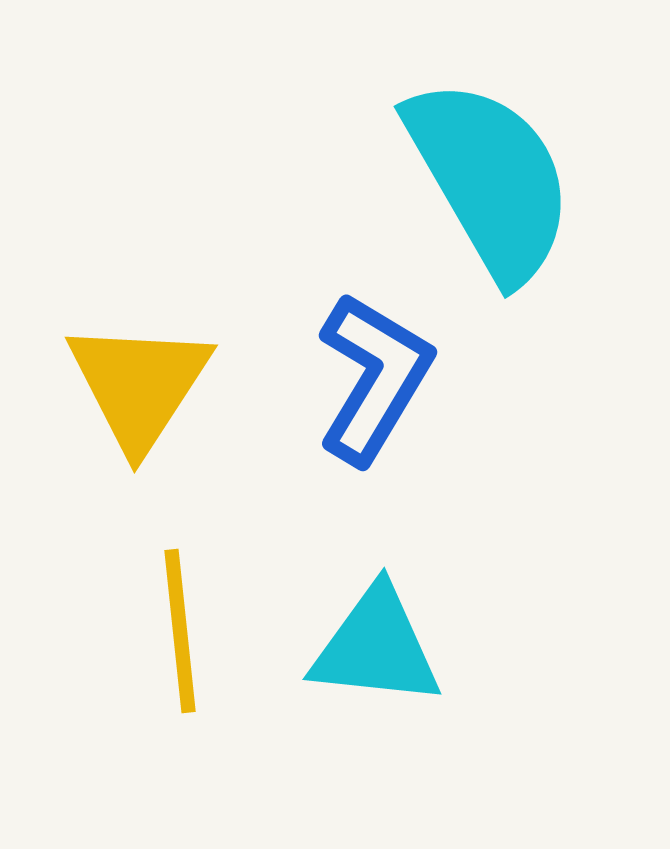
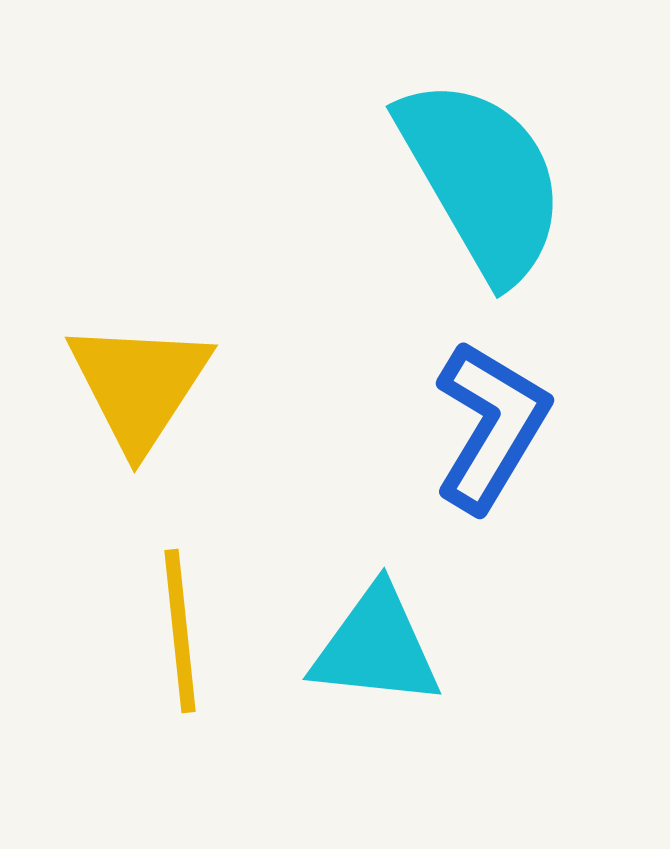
cyan semicircle: moved 8 px left
blue L-shape: moved 117 px right, 48 px down
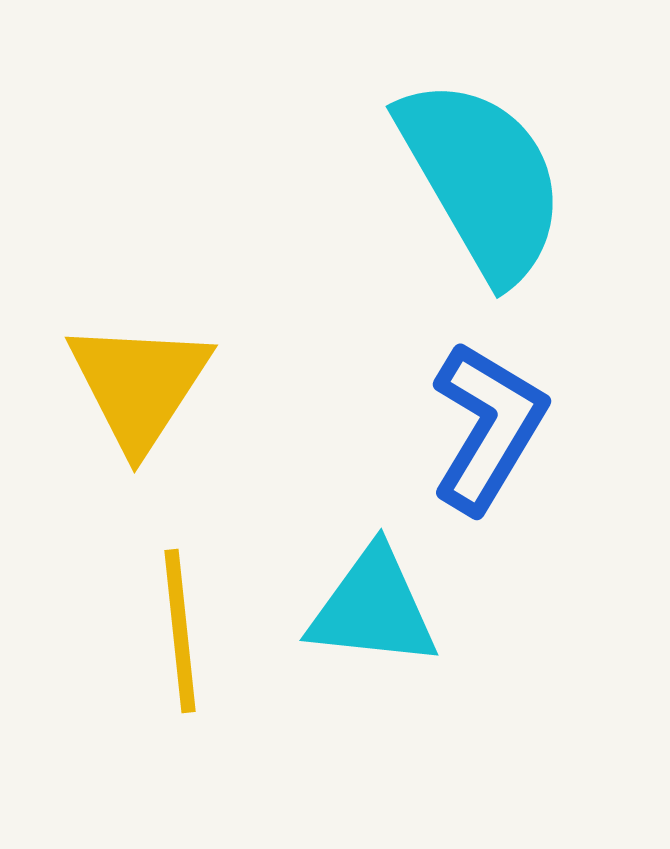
blue L-shape: moved 3 px left, 1 px down
cyan triangle: moved 3 px left, 39 px up
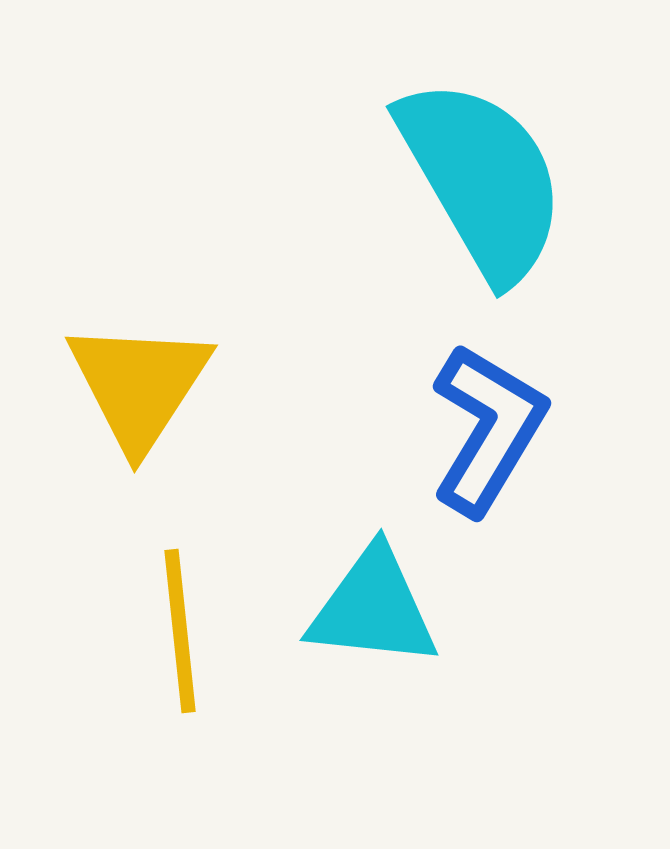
blue L-shape: moved 2 px down
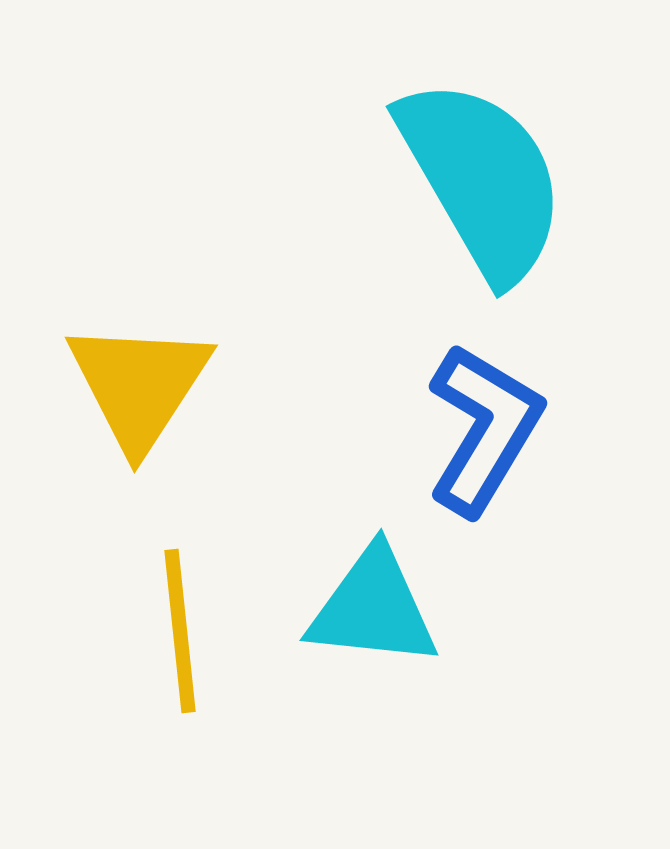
blue L-shape: moved 4 px left
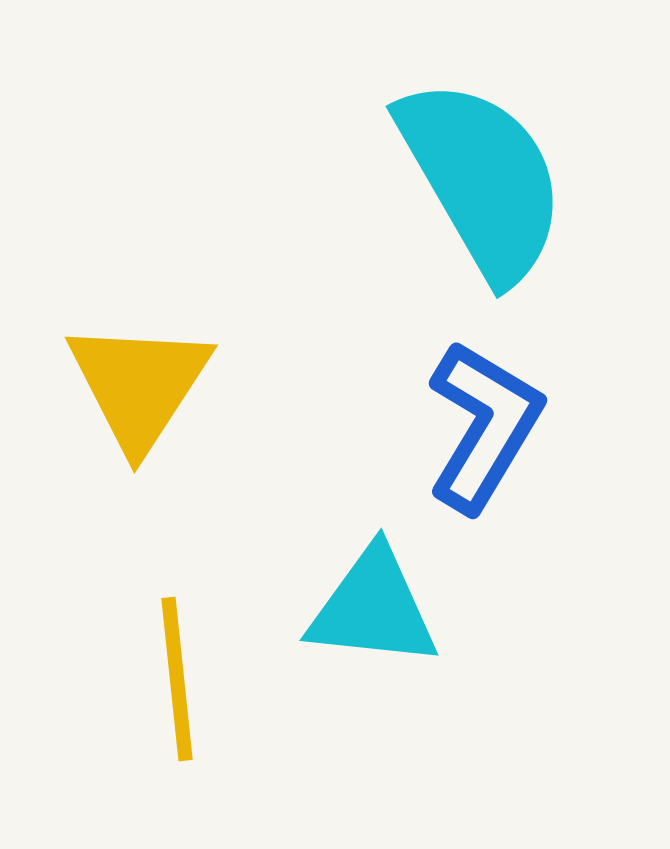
blue L-shape: moved 3 px up
yellow line: moved 3 px left, 48 px down
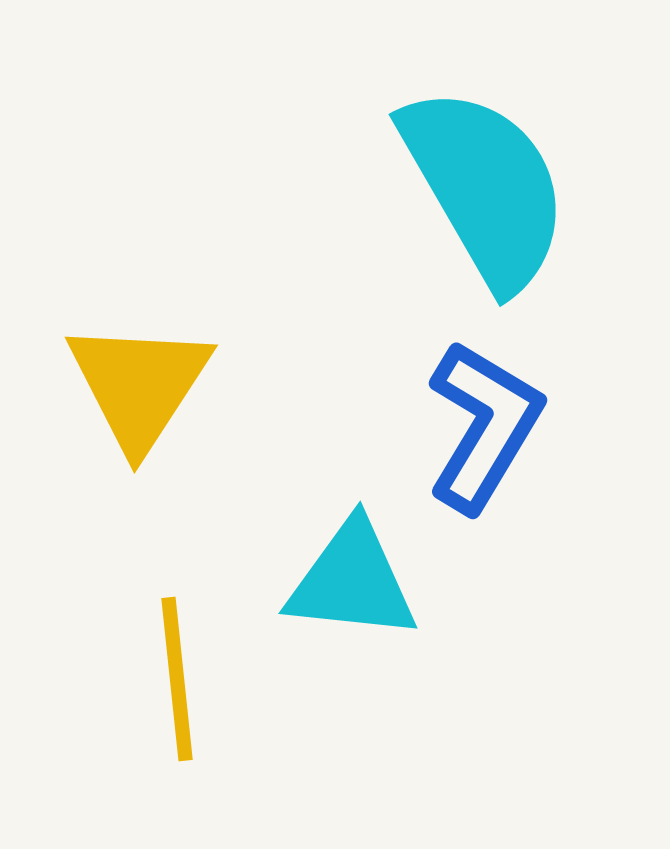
cyan semicircle: moved 3 px right, 8 px down
cyan triangle: moved 21 px left, 27 px up
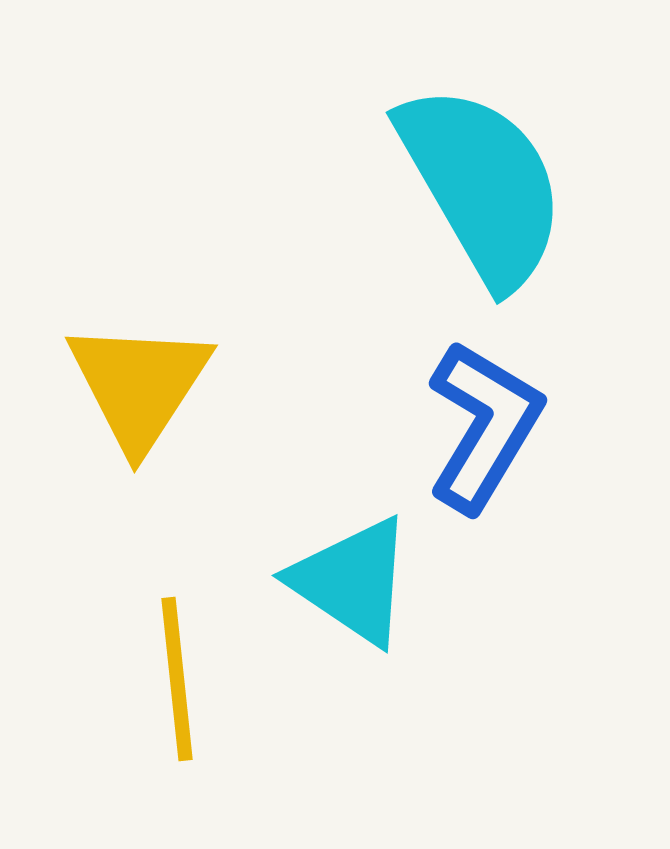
cyan semicircle: moved 3 px left, 2 px up
cyan triangle: rotated 28 degrees clockwise
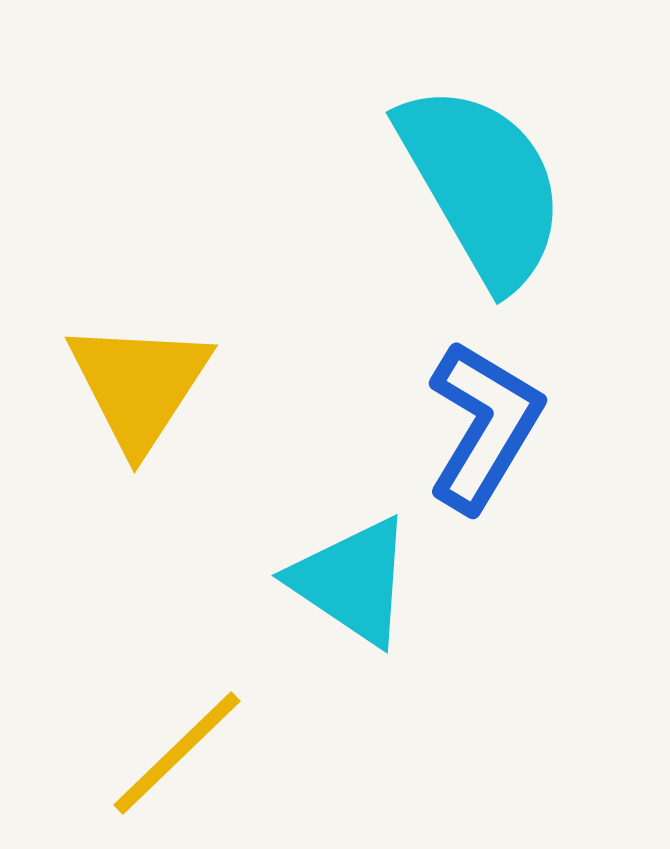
yellow line: moved 74 px down; rotated 52 degrees clockwise
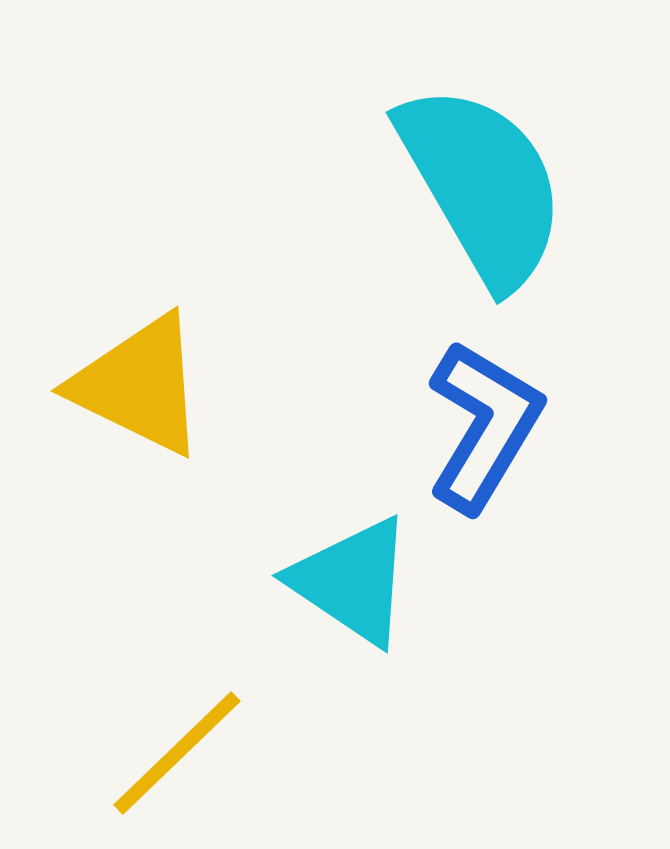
yellow triangle: rotated 37 degrees counterclockwise
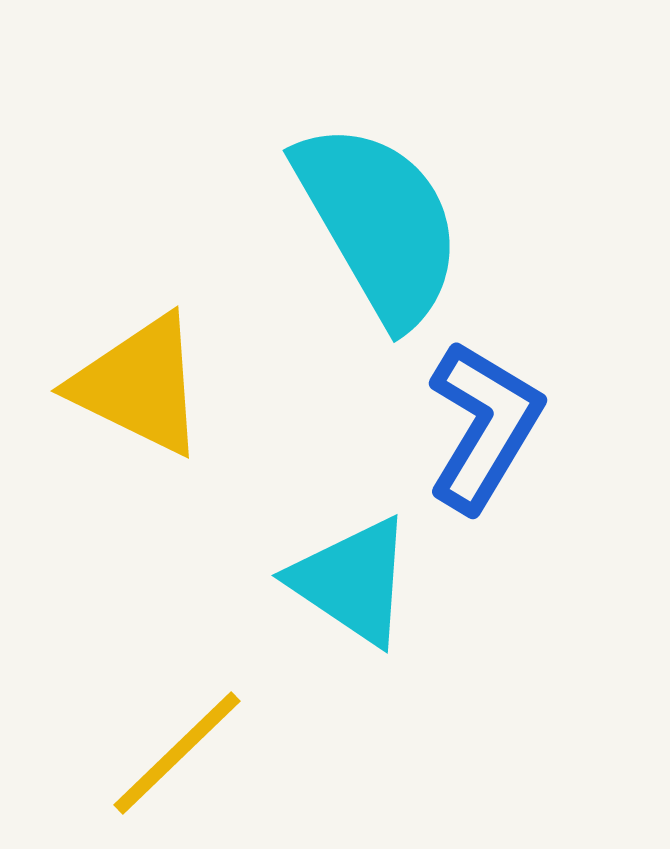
cyan semicircle: moved 103 px left, 38 px down
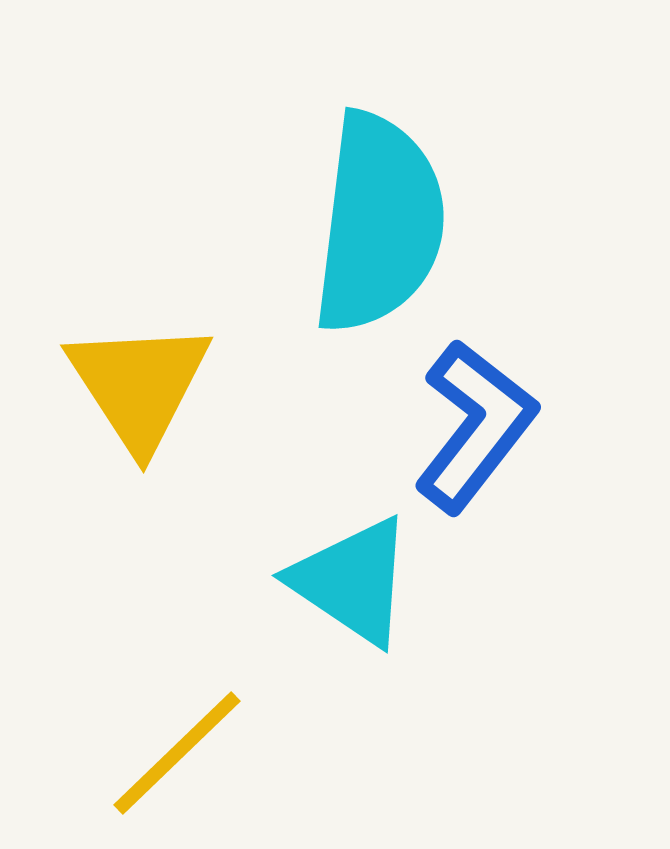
cyan semicircle: rotated 37 degrees clockwise
yellow triangle: rotated 31 degrees clockwise
blue L-shape: moved 9 px left; rotated 7 degrees clockwise
